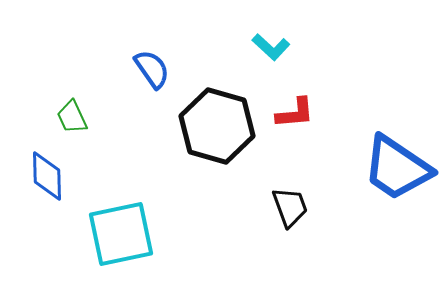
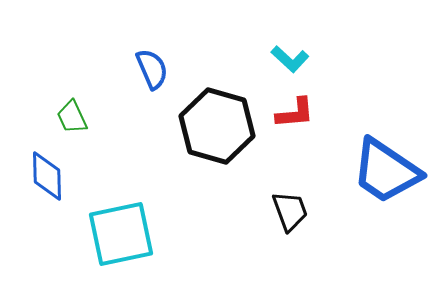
cyan L-shape: moved 19 px right, 12 px down
blue semicircle: rotated 12 degrees clockwise
blue trapezoid: moved 11 px left, 3 px down
black trapezoid: moved 4 px down
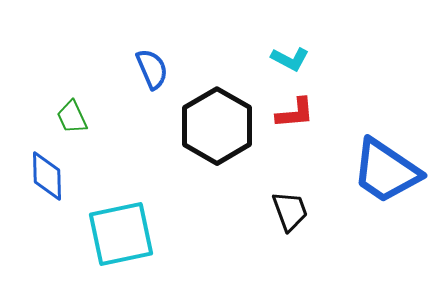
cyan L-shape: rotated 15 degrees counterclockwise
black hexagon: rotated 14 degrees clockwise
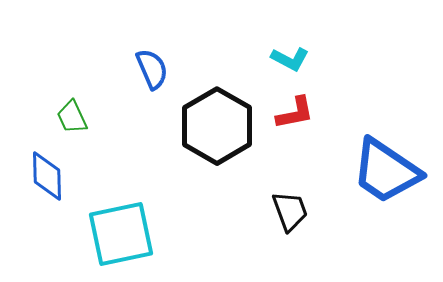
red L-shape: rotated 6 degrees counterclockwise
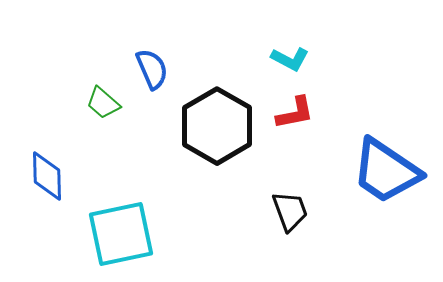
green trapezoid: moved 31 px right, 14 px up; rotated 24 degrees counterclockwise
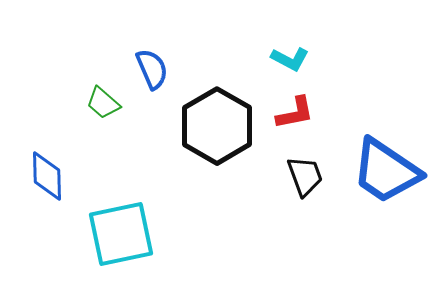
black trapezoid: moved 15 px right, 35 px up
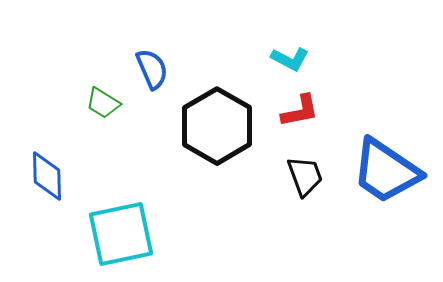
green trapezoid: rotated 9 degrees counterclockwise
red L-shape: moved 5 px right, 2 px up
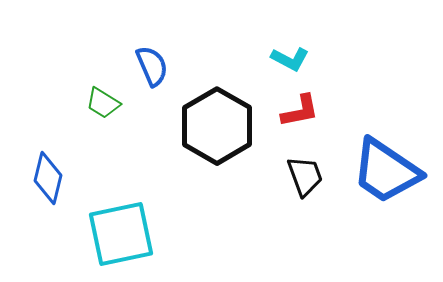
blue semicircle: moved 3 px up
blue diamond: moved 1 px right, 2 px down; rotated 15 degrees clockwise
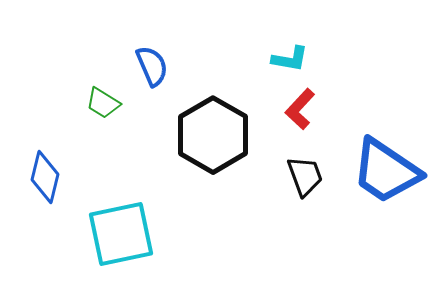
cyan L-shape: rotated 18 degrees counterclockwise
red L-shape: moved 2 px up; rotated 144 degrees clockwise
black hexagon: moved 4 px left, 9 px down
blue diamond: moved 3 px left, 1 px up
